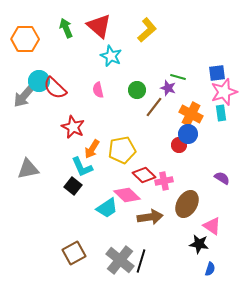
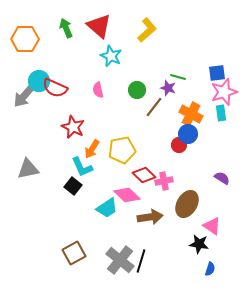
red semicircle: rotated 20 degrees counterclockwise
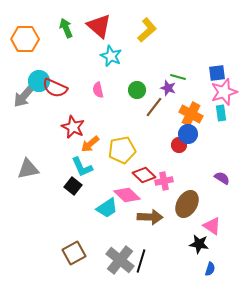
orange arrow: moved 2 px left, 5 px up; rotated 18 degrees clockwise
brown arrow: rotated 10 degrees clockwise
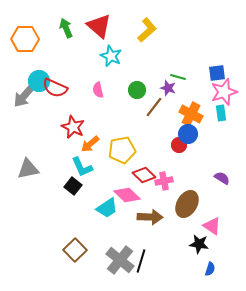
brown square: moved 1 px right, 3 px up; rotated 15 degrees counterclockwise
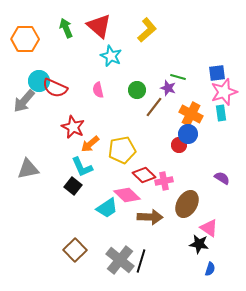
gray arrow: moved 5 px down
pink triangle: moved 3 px left, 2 px down
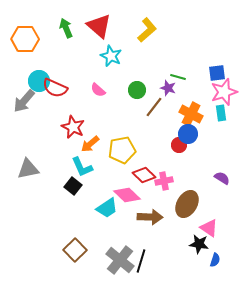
pink semicircle: rotated 35 degrees counterclockwise
blue semicircle: moved 5 px right, 9 px up
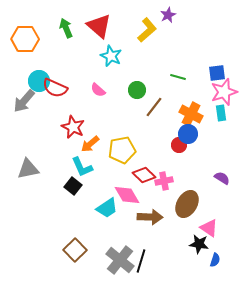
purple star: moved 73 px up; rotated 28 degrees clockwise
pink diamond: rotated 16 degrees clockwise
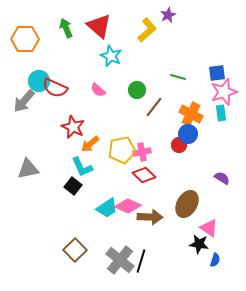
pink cross: moved 22 px left, 29 px up
pink diamond: moved 1 px right, 11 px down; rotated 36 degrees counterclockwise
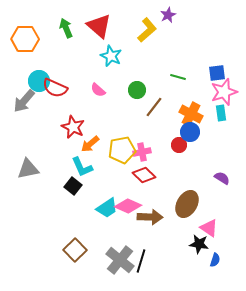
blue circle: moved 2 px right, 2 px up
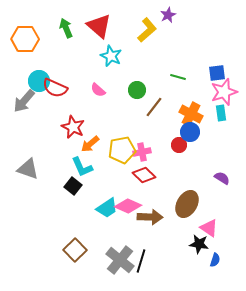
gray triangle: rotated 30 degrees clockwise
